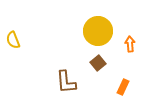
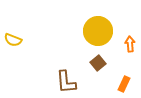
yellow semicircle: rotated 48 degrees counterclockwise
orange rectangle: moved 1 px right, 3 px up
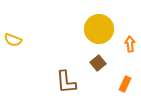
yellow circle: moved 1 px right, 2 px up
orange rectangle: moved 1 px right
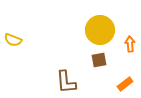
yellow circle: moved 1 px right, 1 px down
brown square: moved 1 px right, 3 px up; rotated 28 degrees clockwise
orange rectangle: rotated 28 degrees clockwise
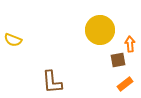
brown square: moved 19 px right
brown L-shape: moved 14 px left
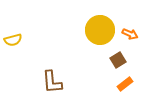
yellow semicircle: rotated 36 degrees counterclockwise
orange arrow: moved 10 px up; rotated 119 degrees clockwise
brown square: rotated 21 degrees counterclockwise
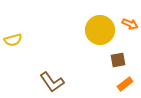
orange arrow: moved 10 px up
brown square: rotated 21 degrees clockwise
brown L-shape: rotated 30 degrees counterclockwise
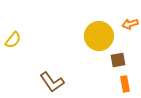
orange arrow: rotated 140 degrees clockwise
yellow circle: moved 1 px left, 6 px down
yellow semicircle: rotated 36 degrees counterclockwise
orange rectangle: rotated 63 degrees counterclockwise
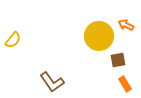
orange arrow: moved 4 px left, 1 px down; rotated 42 degrees clockwise
orange rectangle: rotated 21 degrees counterclockwise
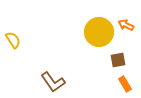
yellow circle: moved 4 px up
yellow semicircle: rotated 72 degrees counterclockwise
brown L-shape: moved 1 px right
